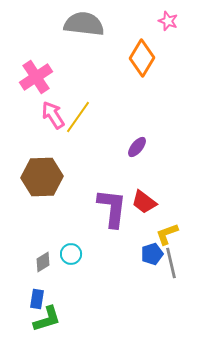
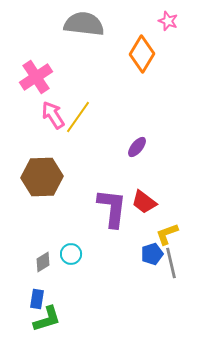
orange diamond: moved 4 px up
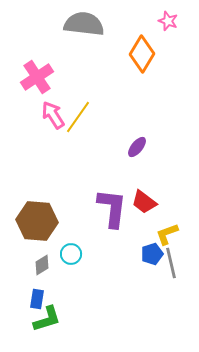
pink cross: moved 1 px right
brown hexagon: moved 5 px left, 44 px down; rotated 6 degrees clockwise
gray diamond: moved 1 px left, 3 px down
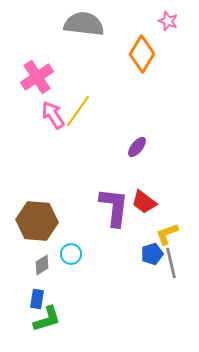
yellow line: moved 6 px up
purple L-shape: moved 2 px right, 1 px up
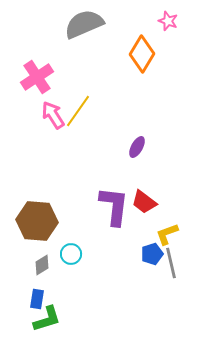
gray semicircle: rotated 30 degrees counterclockwise
purple ellipse: rotated 10 degrees counterclockwise
purple L-shape: moved 1 px up
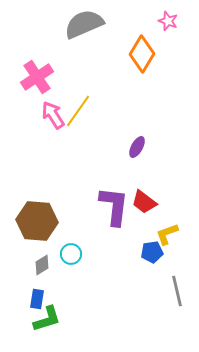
blue pentagon: moved 2 px up; rotated 10 degrees clockwise
gray line: moved 6 px right, 28 px down
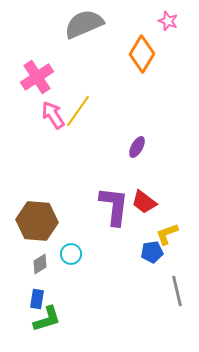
gray diamond: moved 2 px left, 1 px up
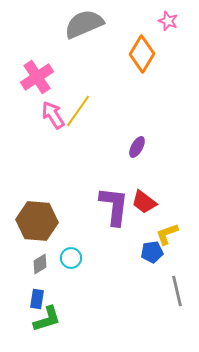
cyan circle: moved 4 px down
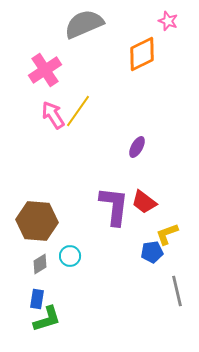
orange diamond: rotated 33 degrees clockwise
pink cross: moved 8 px right, 7 px up
cyan circle: moved 1 px left, 2 px up
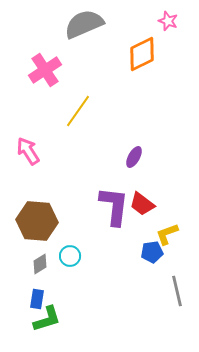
pink arrow: moved 25 px left, 36 px down
purple ellipse: moved 3 px left, 10 px down
red trapezoid: moved 2 px left, 2 px down
